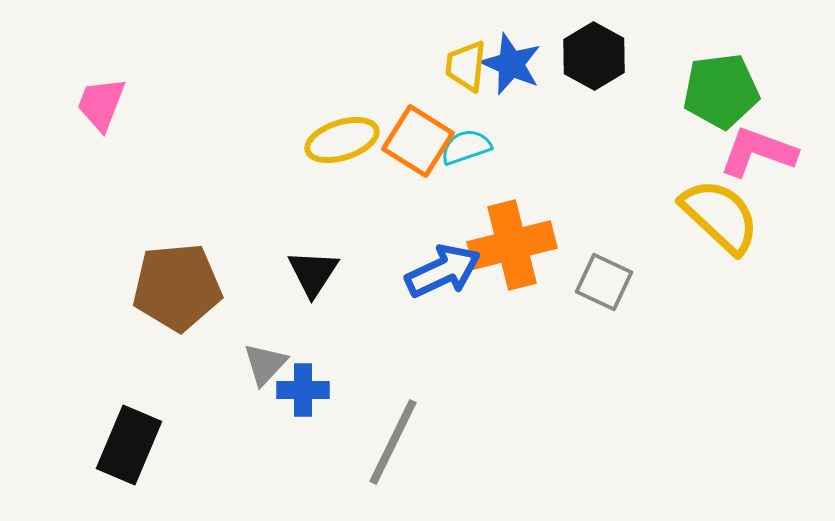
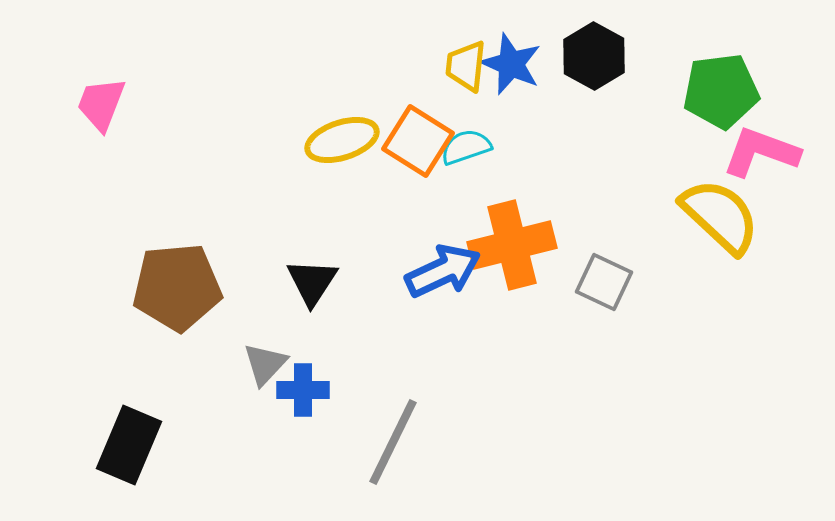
pink L-shape: moved 3 px right
black triangle: moved 1 px left, 9 px down
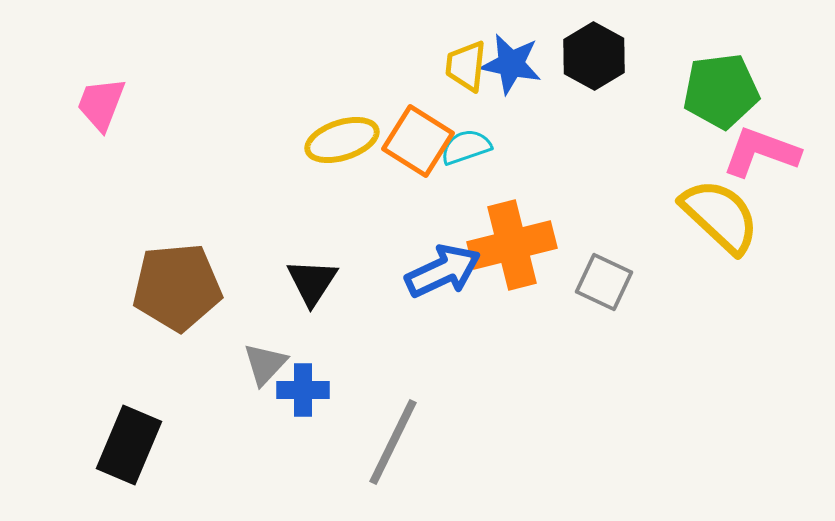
blue star: rotated 12 degrees counterclockwise
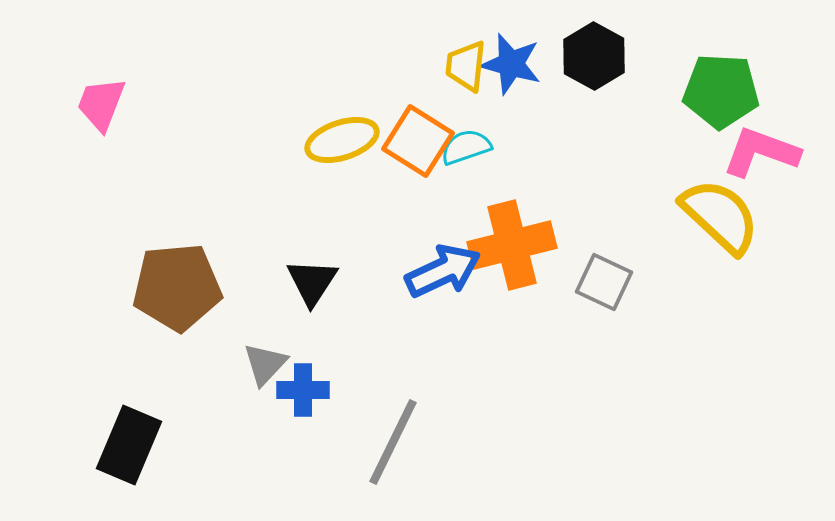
blue star: rotated 4 degrees clockwise
green pentagon: rotated 10 degrees clockwise
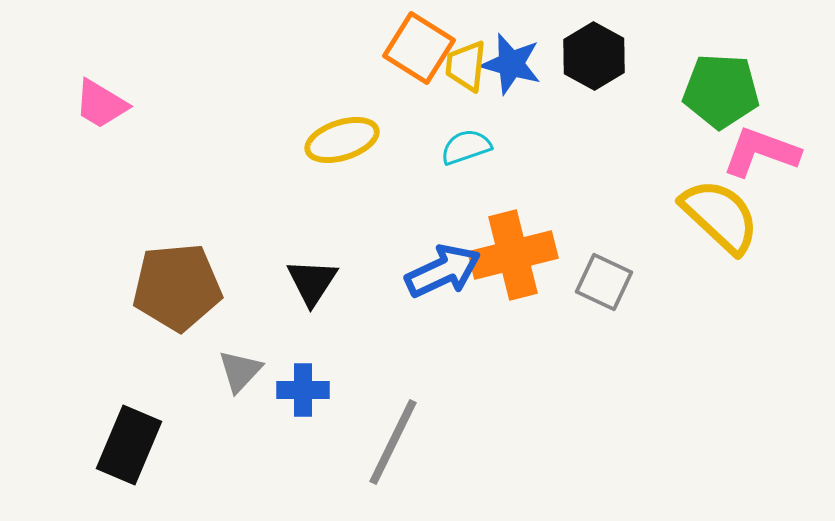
pink trapezoid: rotated 80 degrees counterclockwise
orange square: moved 1 px right, 93 px up
orange cross: moved 1 px right, 10 px down
gray triangle: moved 25 px left, 7 px down
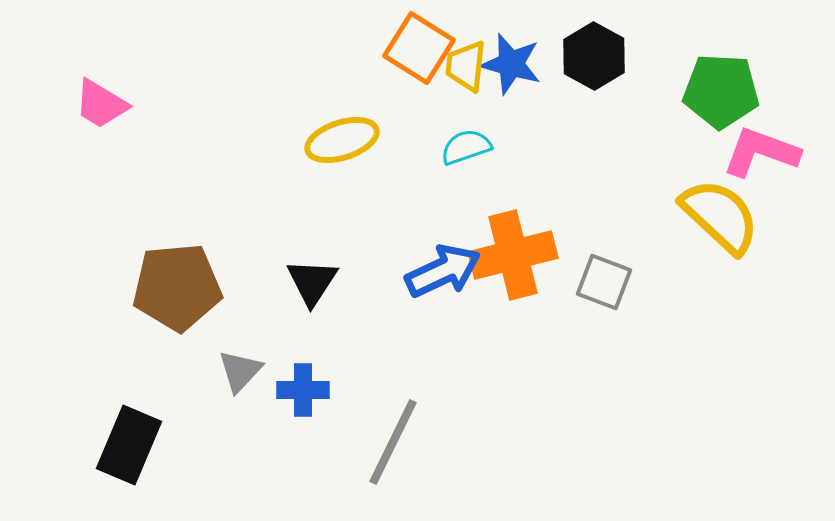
gray square: rotated 4 degrees counterclockwise
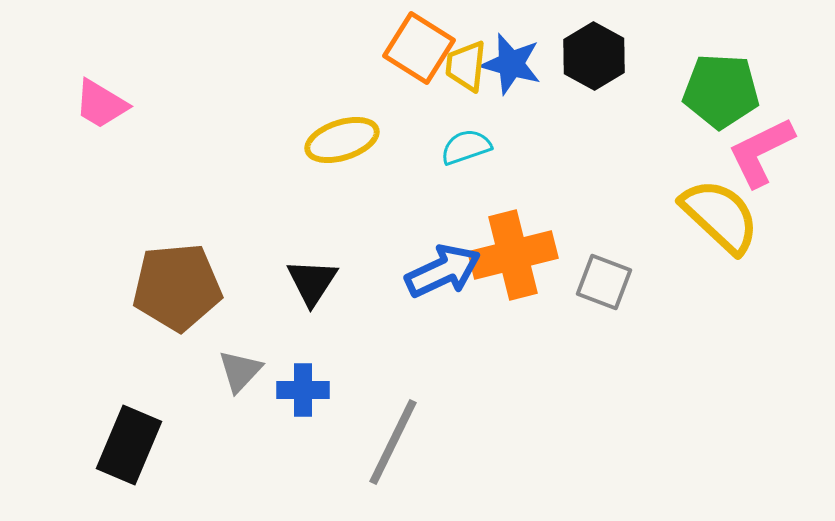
pink L-shape: rotated 46 degrees counterclockwise
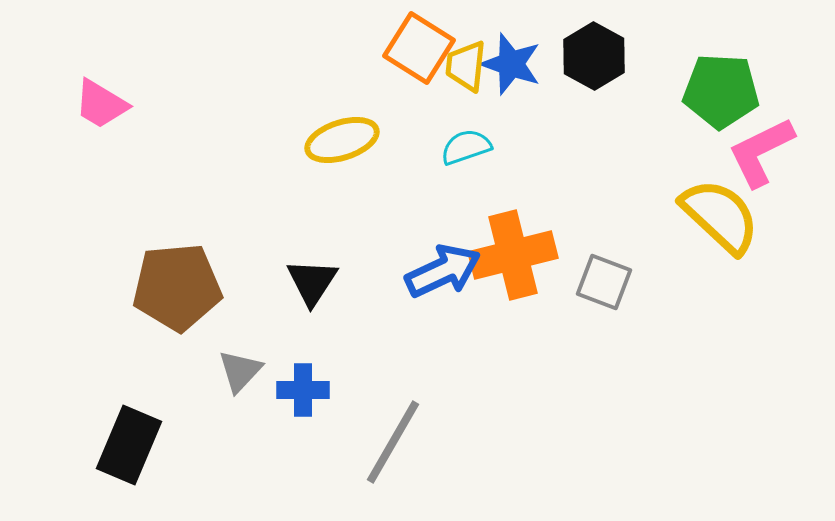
blue star: rotated 4 degrees clockwise
gray line: rotated 4 degrees clockwise
